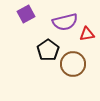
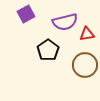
brown circle: moved 12 px right, 1 px down
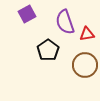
purple square: moved 1 px right
purple semicircle: rotated 85 degrees clockwise
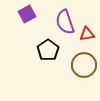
brown circle: moved 1 px left
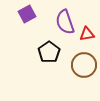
black pentagon: moved 1 px right, 2 px down
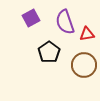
purple square: moved 4 px right, 4 px down
